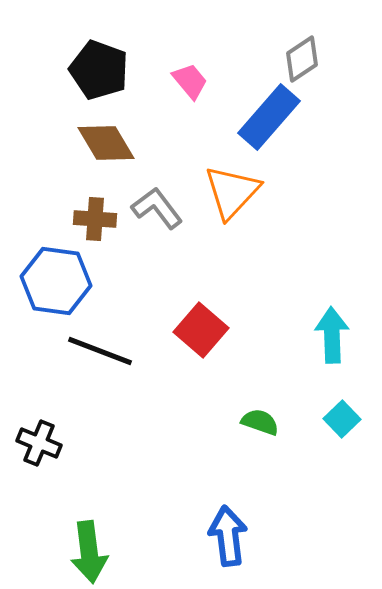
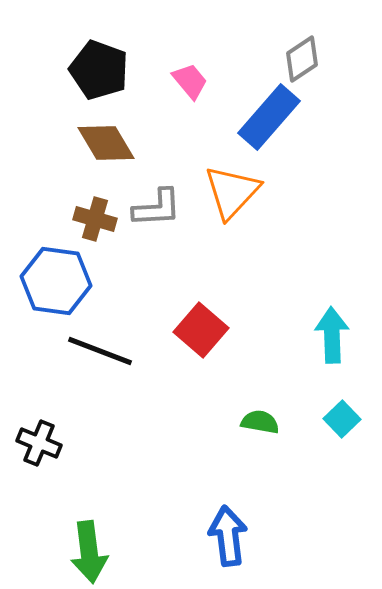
gray L-shape: rotated 124 degrees clockwise
brown cross: rotated 12 degrees clockwise
green semicircle: rotated 9 degrees counterclockwise
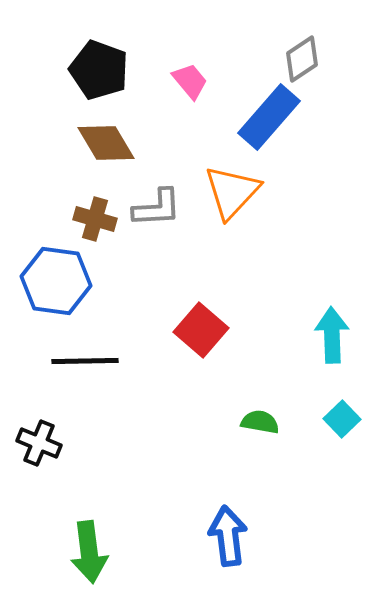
black line: moved 15 px left, 10 px down; rotated 22 degrees counterclockwise
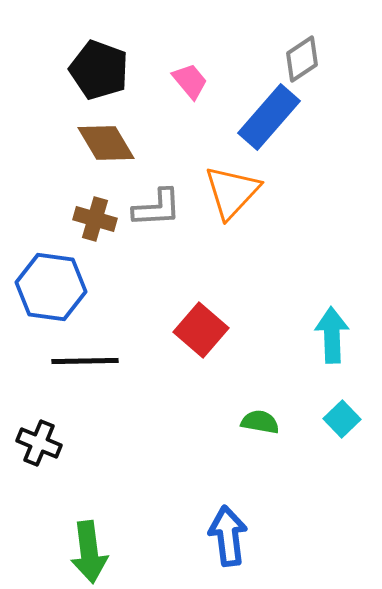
blue hexagon: moved 5 px left, 6 px down
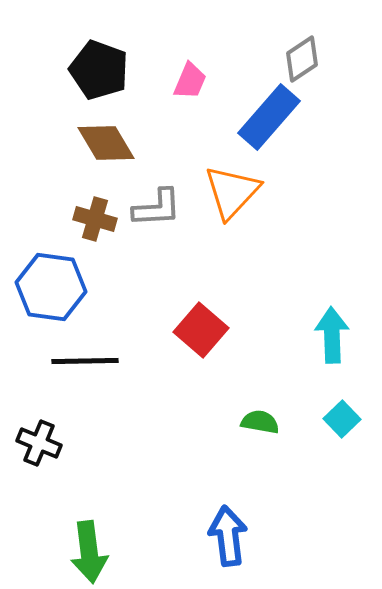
pink trapezoid: rotated 63 degrees clockwise
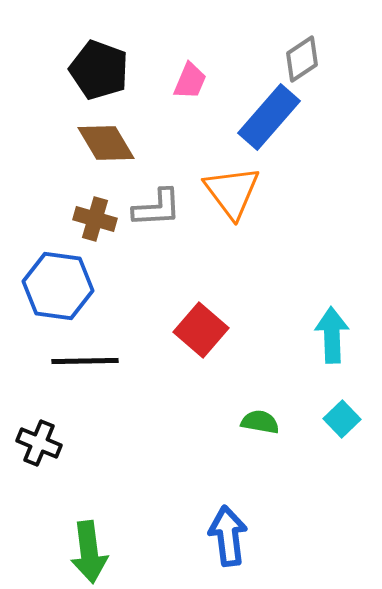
orange triangle: rotated 20 degrees counterclockwise
blue hexagon: moved 7 px right, 1 px up
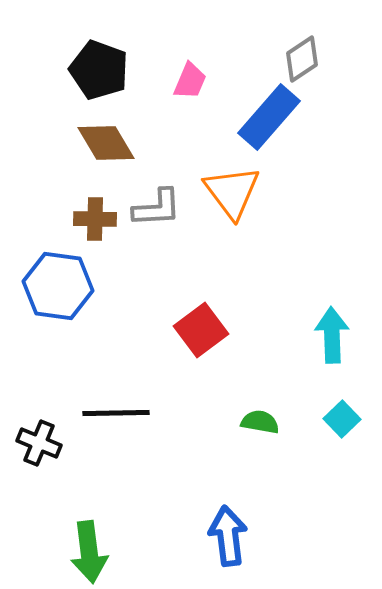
brown cross: rotated 15 degrees counterclockwise
red square: rotated 12 degrees clockwise
black line: moved 31 px right, 52 px down
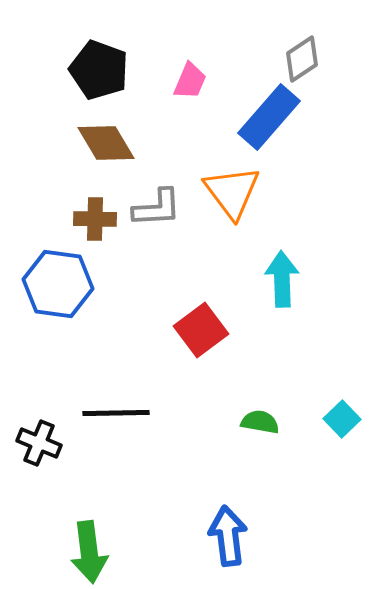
blue hexagon: moved 2 px up
cyan arrow: moved 50 px left, 56 px up
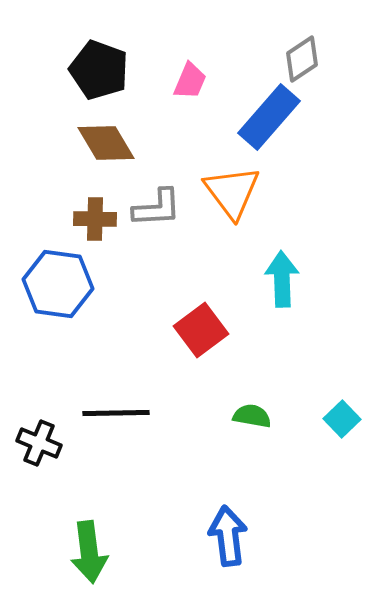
green semicircle: moved 8 px left, 6 px up
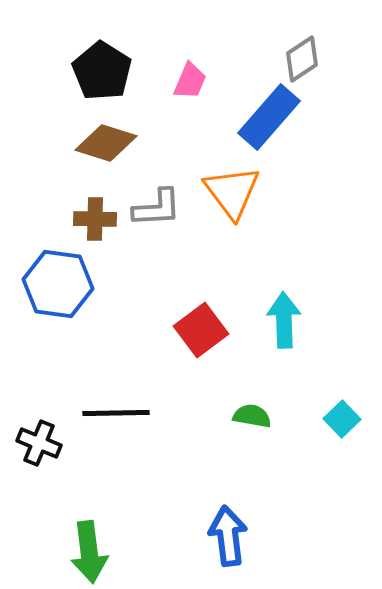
black pentagon: moved 3 px right, 1 px down; rotated 12 degrees clockwise
brown diamond: rotated 42 degrees counterclockwise
cyan arrow: moved 2 px right, 41 px down
